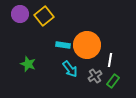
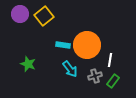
gray cross: rotated 16 degrees clockwise
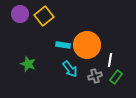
green rectangle: moved 3 px right, 4 px up
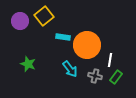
purple circle: moved 7 px down
cyan rectangle: moved 8 px up
gray cross: rotated 32 degrees clockwise
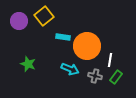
purple circle: moved 1 px left
orange circle: moved 1 px down
cyan arrow: rotated 30 degrees counterclockwise
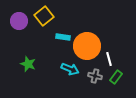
white line: moved 1 px left, 1 px up; rotated 24 degrees counterclockwise
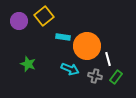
white line: moved 1 px left
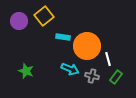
green star: moved 2 px left, 7 px down
gray cross: moved 3 px left
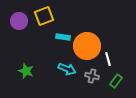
yellow square: rotated 18 degrees clockwise
cyan arrow: moved 3 px left
green rectangle: moved 4 px down
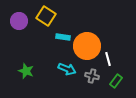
yellow square: moved 2 px right; rotated 36 degrees counterclockwise
